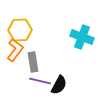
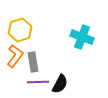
yellow hexagon: rotated 15 degrees counterclockwise
orange L-shape: moved 6 px down
purple line: moved 2 px left, 1 px down; rotated 15 degrees counterclockwise
black semicircle: moved 1 px right, 1 px up
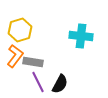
cyan cross: moved 1 px left, 1 px up; rotated 15 degrees counterclockwise
gray rectangle: rotated 72 degrees counterclockwise
purple line: rotated 65 degrees clockwise
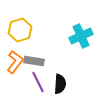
cyan cross: rotated 30 degrees counterclockwise
orange L-shape: moved 6 px down
gray rectangle: moved 1 px right, 1 px up
black semicircle: rotated 24 degrees counterclockwise
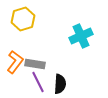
yellow hexagon: moved 3 px right, 11 px up
gray rectangle: moved 1 px right, 3 px down
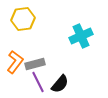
yellow hexagon: rotated 10 degrees clockwise
gray rectangle: rotated 24 degrees counterclockwise
black semicircle: rotated 36 degrees clockwise
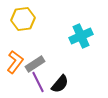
gray rectangle: rotated 18 degrees counterclockwise
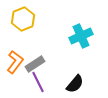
yellow hexagon: rotated 15 degrees counterclockwise
black semicircle: moved 15 px right
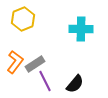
cyan cross: moved 7 px up; rotated 25 degrees clockwise
purple line: moved 7 px right, 1 px up
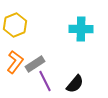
yellow hexagon: moved 8 px left, 6 px down
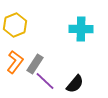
gray rectangle: rotated 24 degrees counterclockwise
purple line: rotated 20 degrees counterclockwise
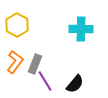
yellow hexagon: moved 2 px right; rotated 10 degrees counterclockwise
gray rectangle: rotated 12 degrees counterclockwise
purple line: rotated 15 degrees clockwise
